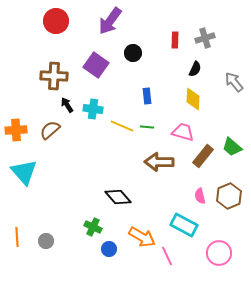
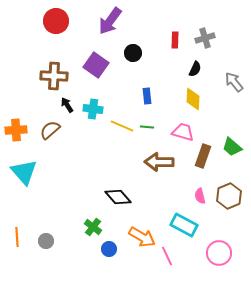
brown rectangle: rotated 20 degrees counterclockwise
green cross: rotated 12 degrees clockwise
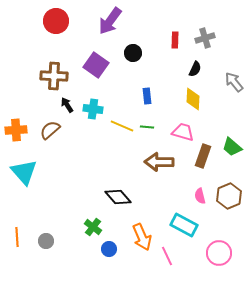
orange arrow: rotated 36 degrees clockwise
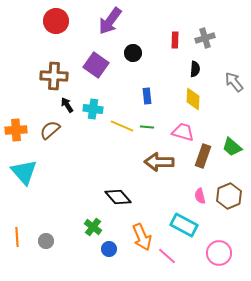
black semicircle: rotated 21 degrees counterclockwise
pink line: rotated 24 degrees counterclockwise
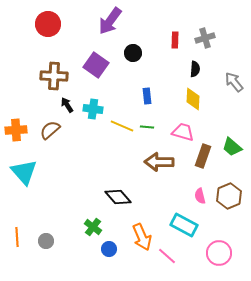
red circle: moved 8 px left, 3 px down
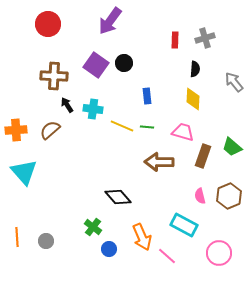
black circle: moved 9 px left, 10 px down
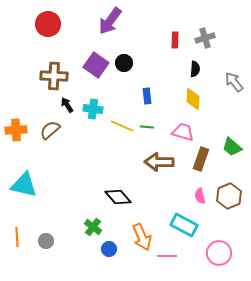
brown rectangle: moved 2 px left, 3 px down
cyan triangle: moved 13 px down; rotated 36 degrees counterclockwise
pink line: rotated 42 degrees counterclockwise
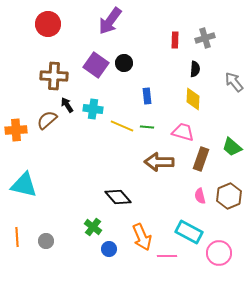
brown semicircle: moved 3 px left, 10 px up
cyan rectangle: moved 5 px right, 7 px down
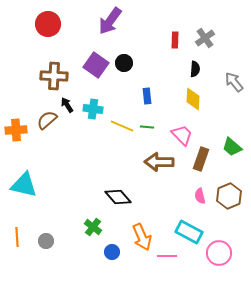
gray cross: rotated 18 degrees counterclockwise
pink trapezoid: moved 1 px left, 3 px down; rotated 30 degrees clockwise
blue circle: moved 3 px right, 3 px down
